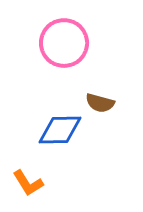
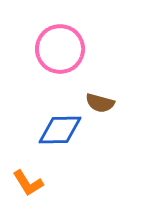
pink circle: moved 4 px left, 6 px down
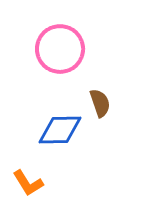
brown semicircle: rotated 124 degrees counterclockwise
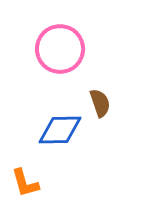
orange L-shape: moved 3 px left; rotated 16 degrees clockwise
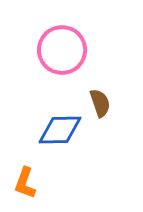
pink circle: moved 2 px right, 1 px down
orange L-shape: rotated 36 degrees clockwise
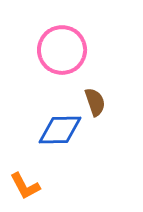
brown semicircle: moved 5 px left, 1 px up
orange L-shape: moved 3 px down; rotated 48 degrees counterclockwise
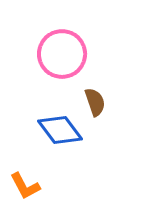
pink circle: moved 4 px down
blue diamond: rotated 54 degrees clockwise
